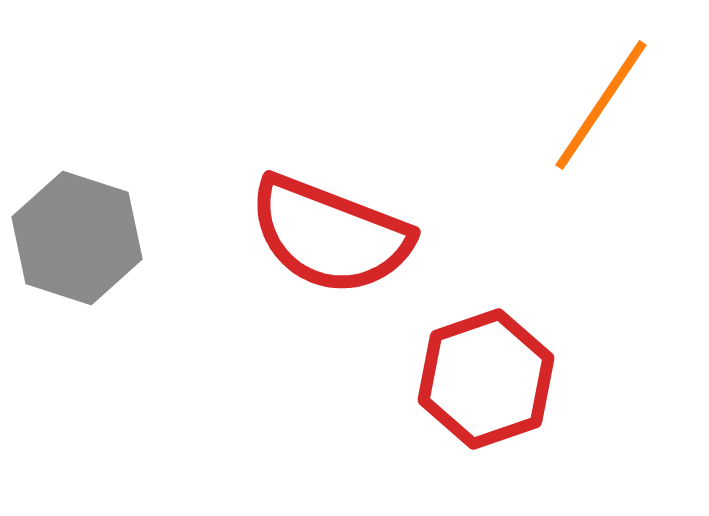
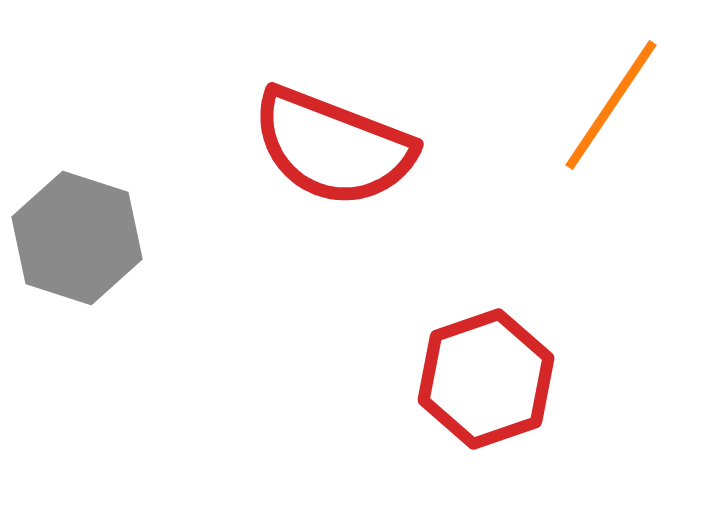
orange line: moved 10 px right
red semicircle: moved 3 px right, 88 px up
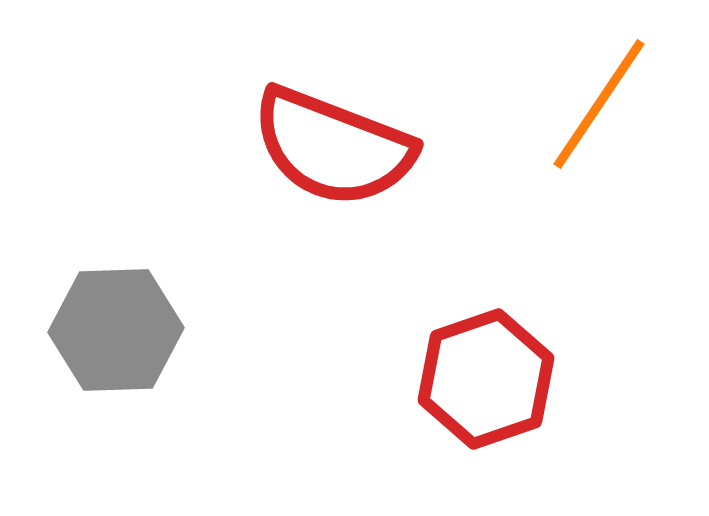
orange line: moved 12 px left, 1 px up
gray hexagon: moved 39 px right, 92 px down; rotated 20 degrees counterclockwise
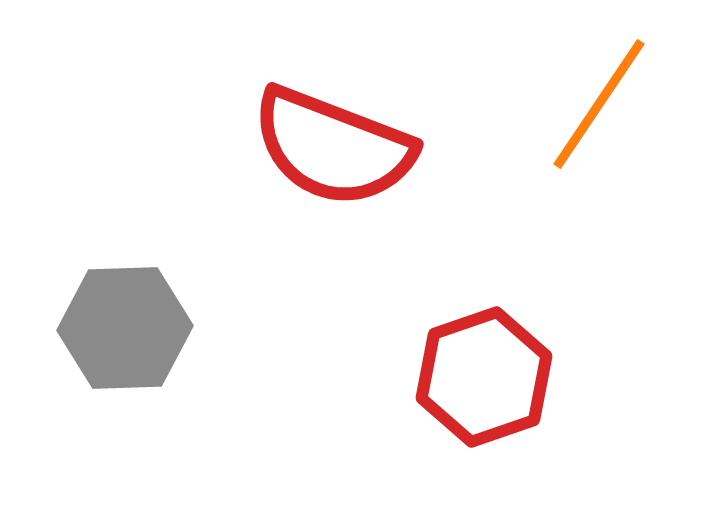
gray hexagon: moved 9 px right, 2 px up
red hexagon: moved 2 px left, 2 px up
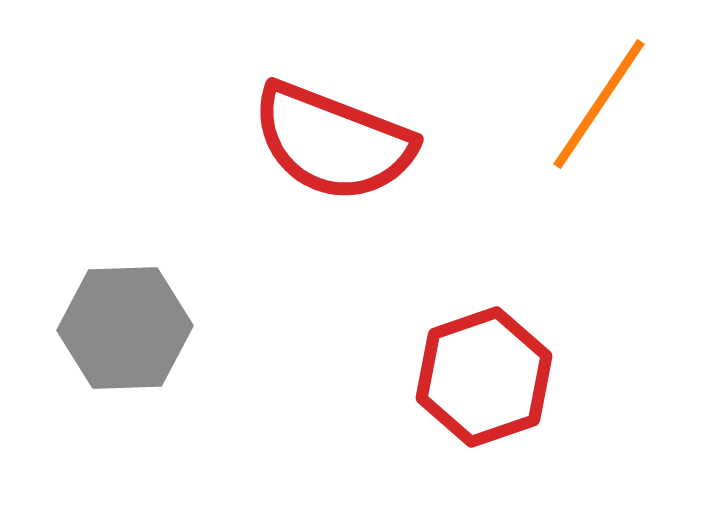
red semicircle: moved 5 px up
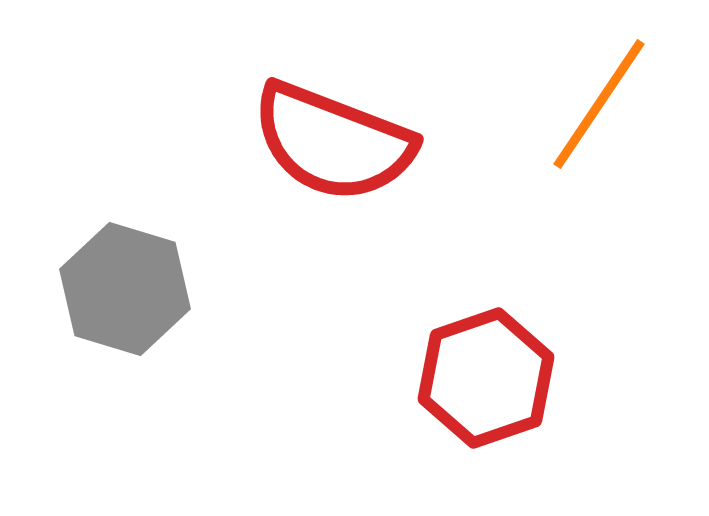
gray hexagon: moved 39 px up; rotated 19 degrees clockwise
red hexagon: moved 2 px right, 1 px down
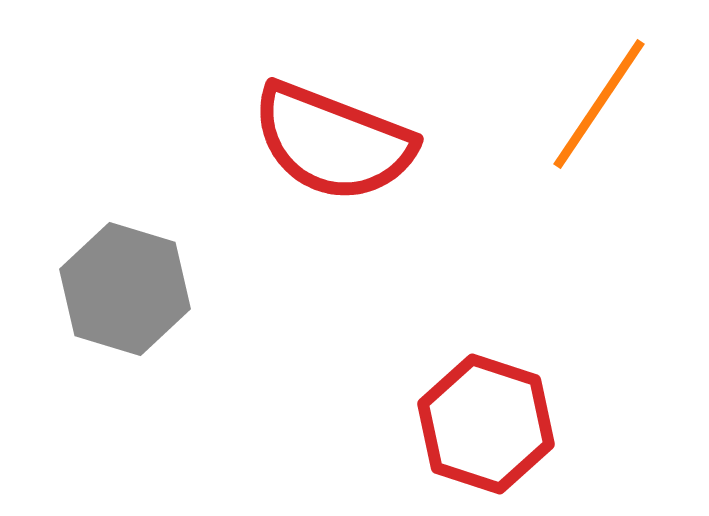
red hexagon: moved 46 px down; rotated 23 degrees counterclockwise
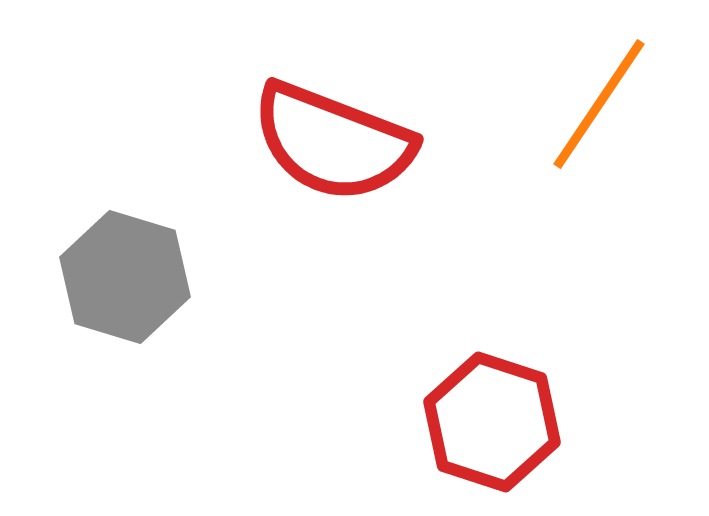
gray hexagon: moved 12 px up
red hexagon: moved 6 px right, 2 px up
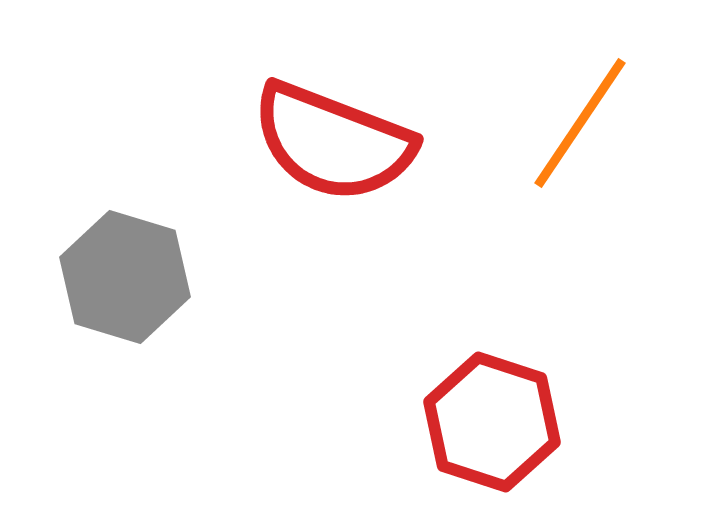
orange line: moved 19 px left, 19 px down
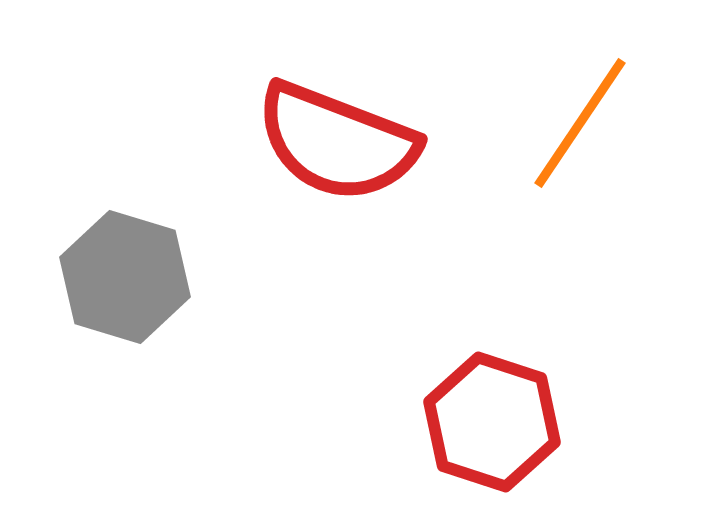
red semicircle: moved 4 px right
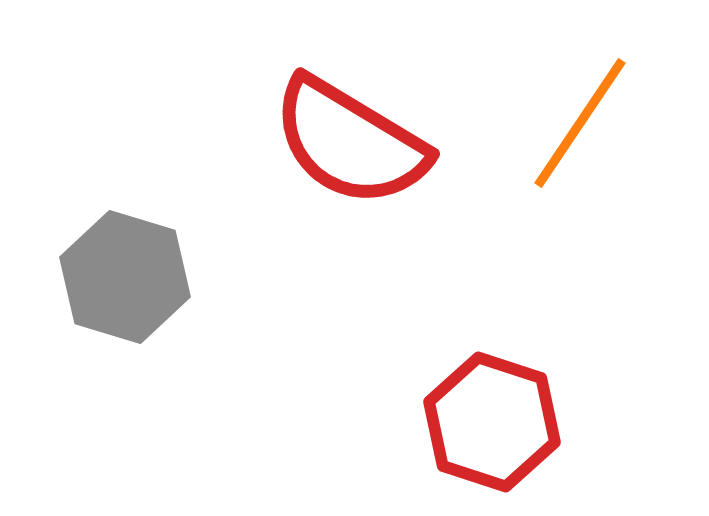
red semicircle: moved 13 px right; rotated 10 degrees clockwise
